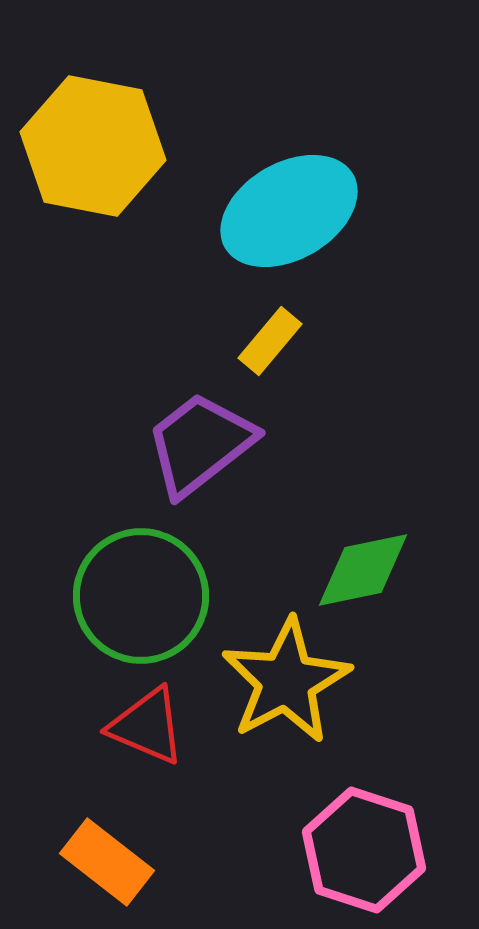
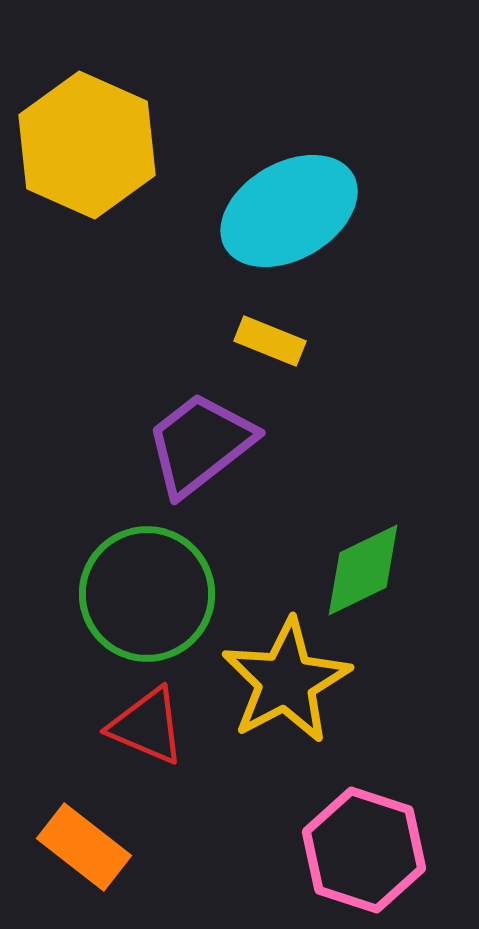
yellow hexagon: moved 6 px left, 1 px up; rotated 13 degrees clockwise
yellow rectangle: rotated 72 degrees clockwise
green diamond: rotated 14 degrees counterclockwise
green circle: moved 6 px right, 2 px up
orange rectangle: moved 23 px left, 15 px up
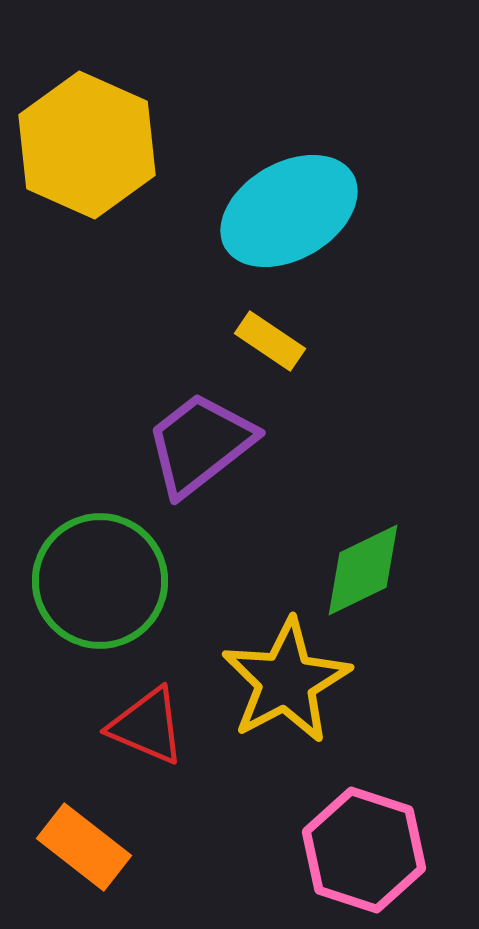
yellow rectangle: rotated 12 degrees clockwise
green circle: moved 47 px left, 13 px up
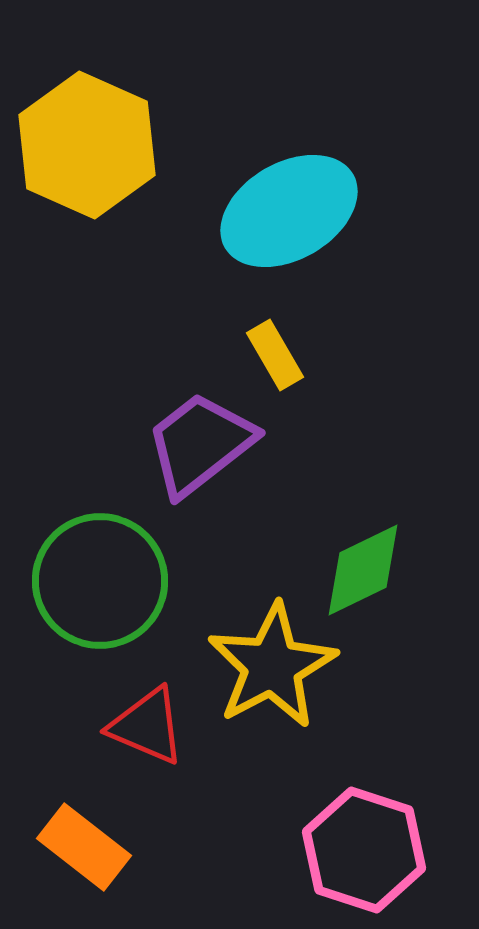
yellow rectangle: moved 5 px right, 14 px down; rotated 26 degrees clockwise
yellow star: moved 14 px left, 15 px up
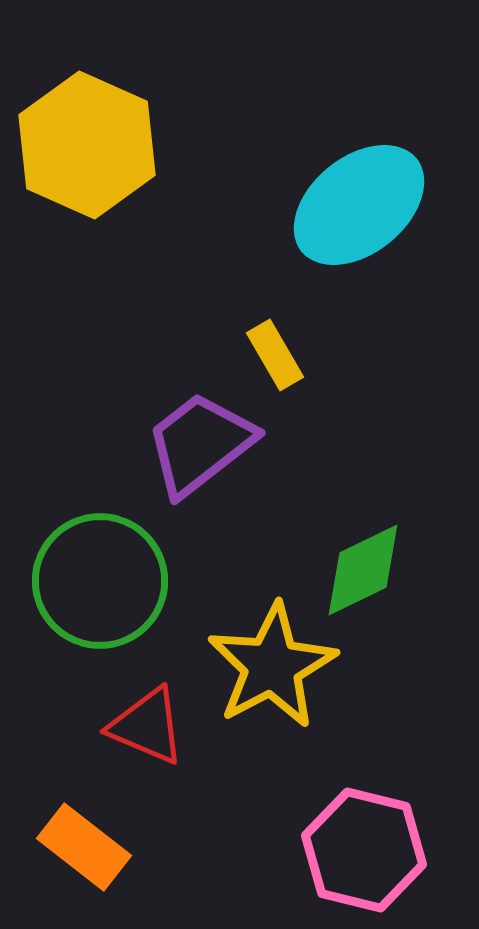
cyan ellipse: moved 70 px right, 6 px up; rotated 9 degrees counterclockwise
pink hexagon: rotated 4 degrees counterclockwise
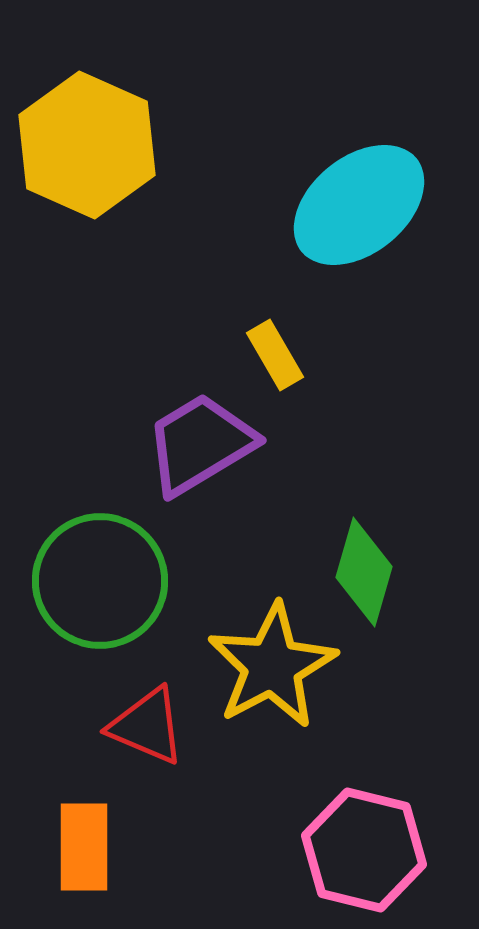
purple trapezoid: rotated 7 degrees clockwise
green diamond: moved 1 px right, 2 px down; rotated 48 degrees counterclockwise
orange rectangle: rotated 52 degrees clockwise
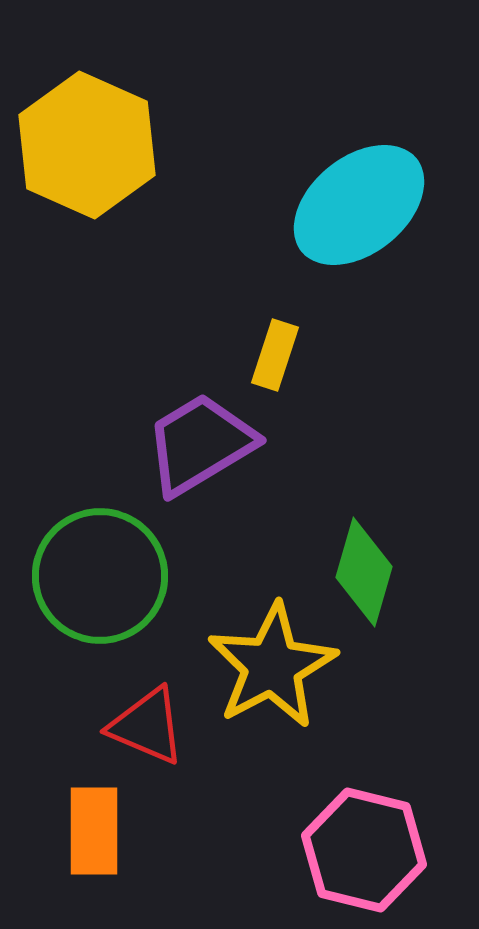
yellow rectangle: rotated 48 degrees clockwise
green circle: moved 5 px up
orange rectangle: moved 10 px right, 16 px up
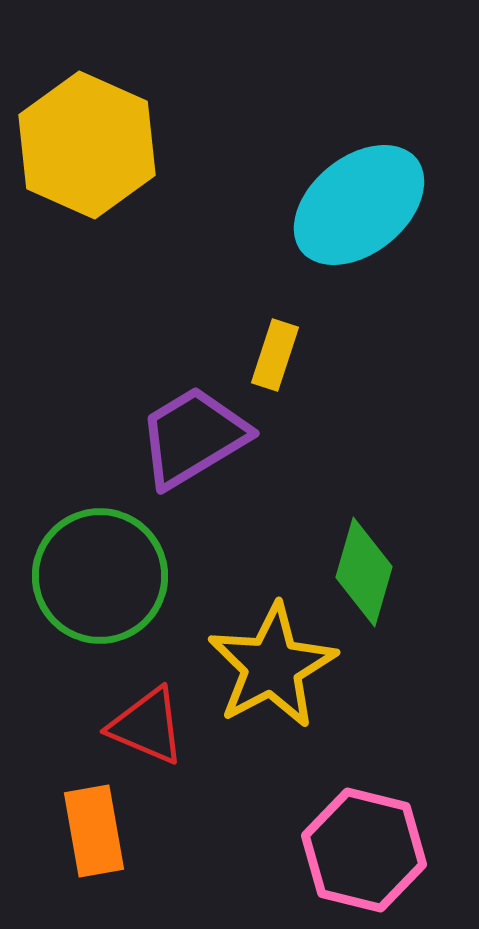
purple trapezoid: moved 7 px left, 7 px up
orange rectangle: rotated 10 degrees counterclockwise
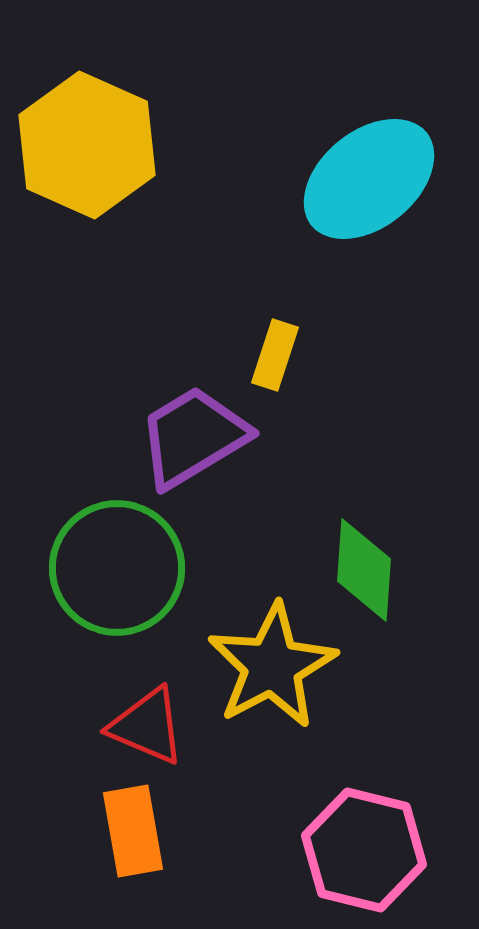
cyan ellipse: moved 10 px right, 26 px up
green diamond: moved 2 px up; rotated 12 degrees counterclockwise
green circle: moved 17 px right, 8 px up
orange rectangle: moved 39 px right
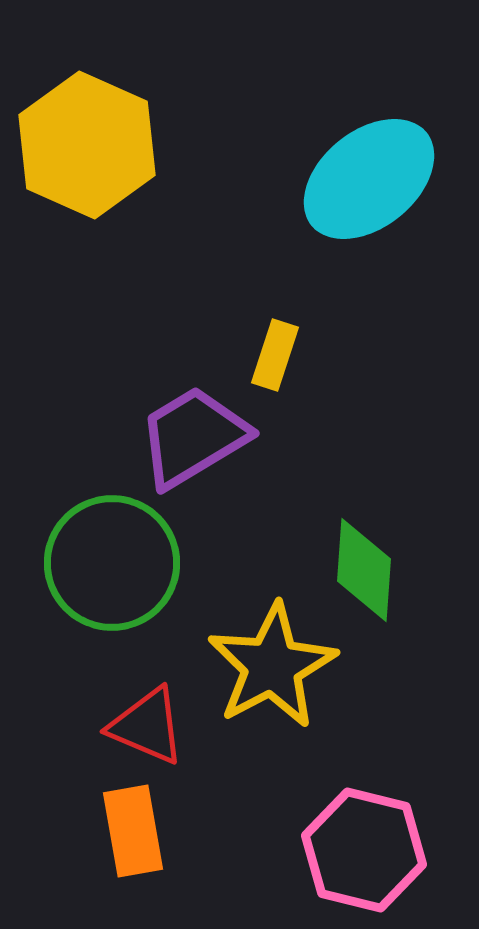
green circle: moved 5 px left, 5 px up
